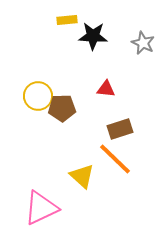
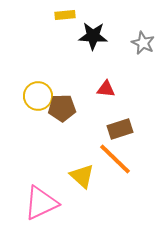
yellow rectangle: moved 2 px left, 5 px up
pink triangle: moved 5 px up
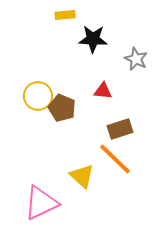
black star: moved 3 px down
gray star: moved 7 px left, 16 px down
red triangle: moved 3 px left, 2 px down
brown pentagon: rotated 24 degrees clockwise
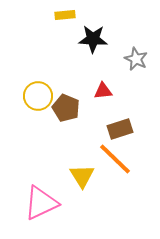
red triangle: rotated 12 degrees counterclockwise
brown pentagon: moved 4 px right
yellow triangle: rotated 16 degrees clockwise
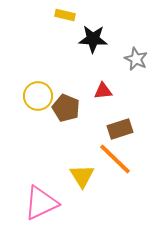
yellow rectangle: rotated 18 degrees clockwise
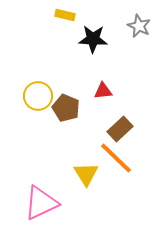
gray star: moved 3 px right, 33 px up
brown rectangle: rotated 25 degrees counterclockwise
orange line: moved 1 px right, 1 px up
yellow triangle: moved 4 px right, 2 px up
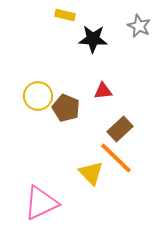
yellow triangle: moved 5 px right, 1 px up; rotated 12 degrees counterclockwise
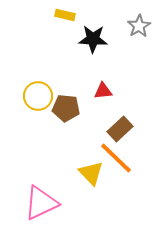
gray star: rotated 15 degrees clockwise
brown pentagon: rotated 16 degrees counterclockwise
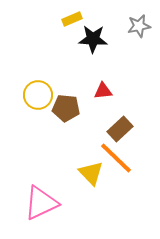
yellow rectangle: moved 7 px right, 4 px down; rotated 36 degrees counterclockwise
gray star: rotated 20 degrees clockwise
yellow circle: moved 1 px up
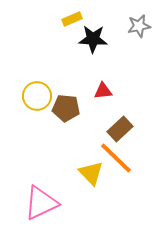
yellow circle: moved 1 px left, 1 px down
